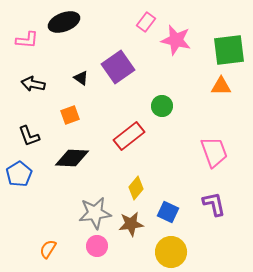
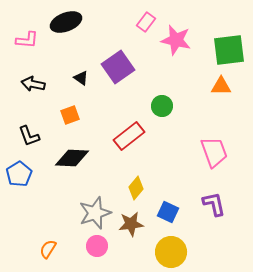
black ellipse: moved 2 px right
gray star: rotated 12 degrees counterclockwise
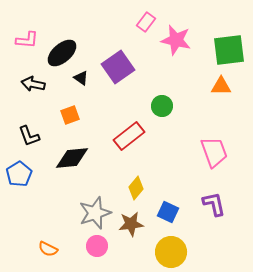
black ellipse: moved 4 px left, 31 px down; rotated 20 degrees counterclockwise
black diamond: rotated 8 degrees counterclockwise
orange semicircle: rotated 96 degrees counterclockwise
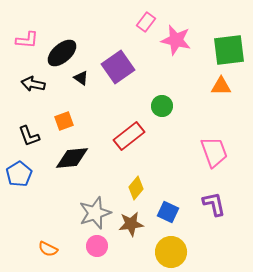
orange square: moved 6 px left, 6 px down
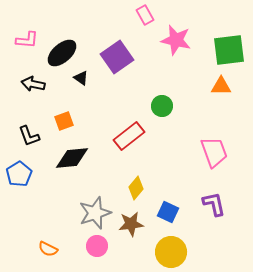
pink rectangle: moved 1 px left, 7 px up; rotated 66 degrees counterclockwise
purple square: moved 1 px left, 10 px up
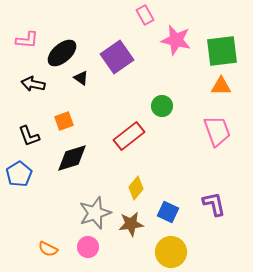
green square: moved 7 px left, 1 px down
pink trapezoid: moved 3 px right, 21 px up
black diamond: rotated 12 degrees counterclockwise
pink circle: moved 9 px left, 1 px down
